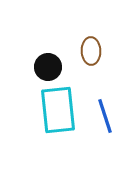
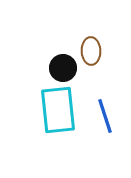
black circle: moved 15 px right, 1 px down
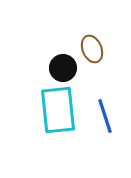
brown ellipse: moved 1 px right, 2 px up; rotated 20 degrees counterclockwise
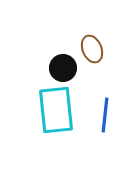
cyan rectangle: moved 2 px left
blue line: moved 1 px up; rotated 24 degrees clockwise
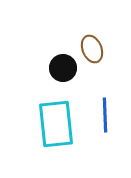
cyan rectangle: moved 14 px down
blue line: rotated 8 degrees counterclockwise
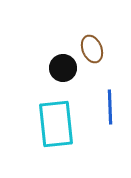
blue line: moved 5 px right, 8 px up
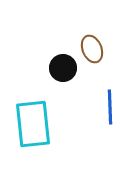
cyan rectangle: moved 23 px left
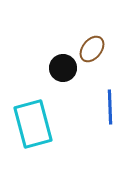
brown ellipse: rotated 60 degrees clockwise
cyan rectangle: rotated 9 degrees counterclockwise
